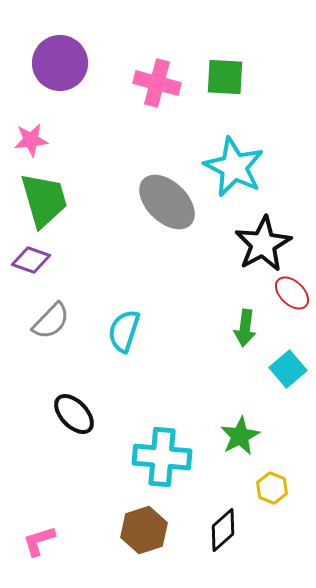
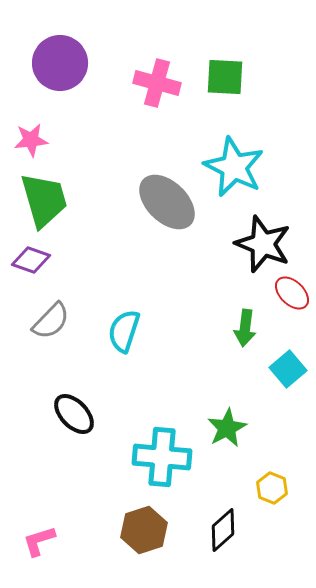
black star: rotated 22 degrees counterclockwise
green star: moved 13 px left, 8 px up
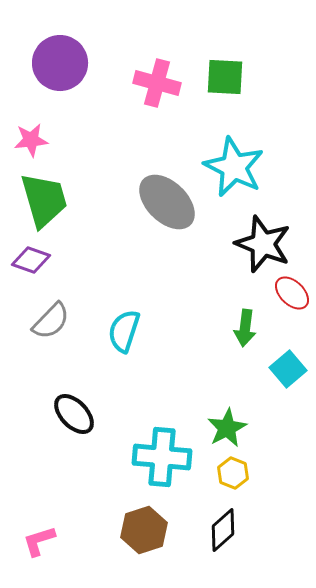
yellow hexagon: moved 39 px left, 15 px up
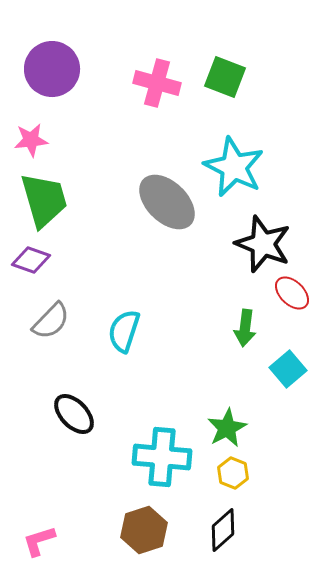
purple circle: moved 8 px left, 6 px down
green square: rotated 18 degrees clockwise
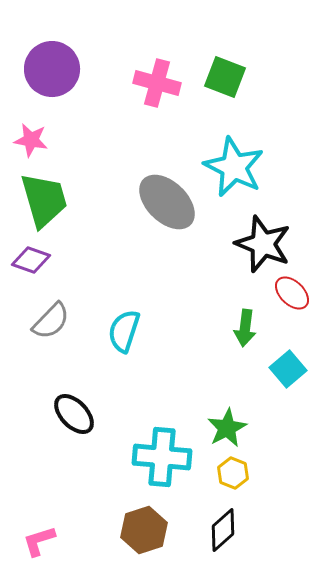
pink star: rotated 16 degrees clockwise
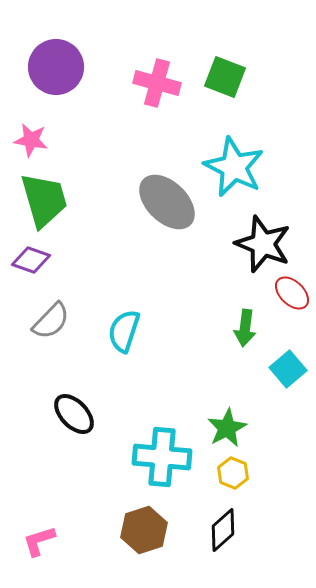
purple circle: moved 4 px right, 2 px up
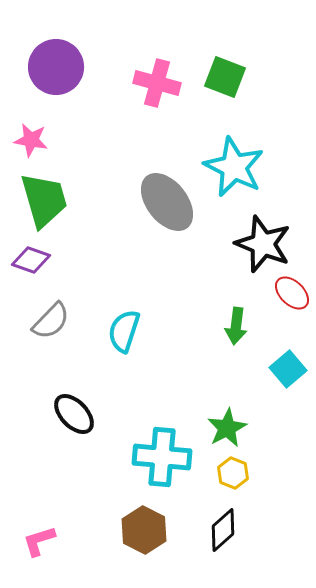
gray ellipse: rotated 8 degrees clockwise
green arrow: moved 9 px left, 2 px up
brown hexagon: rotated 15 degrees counterclockwise
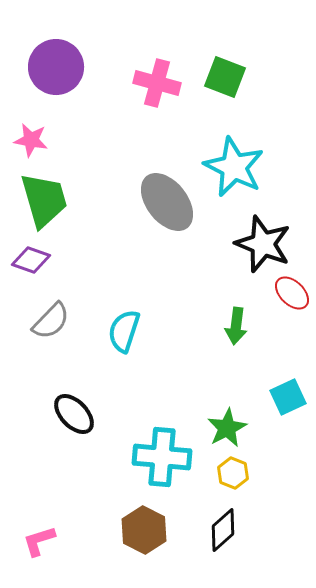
cyan square: moved 28 px down; rotated 15 degrees clockwise
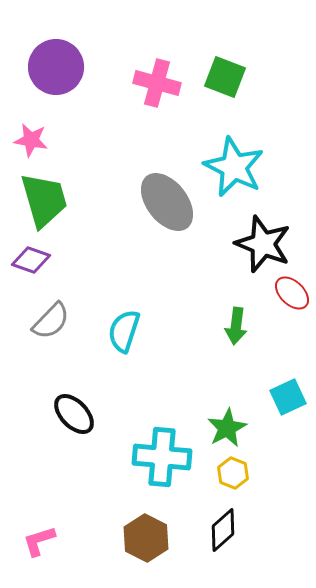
brown hexagon: moved 2 px right, 8 px down
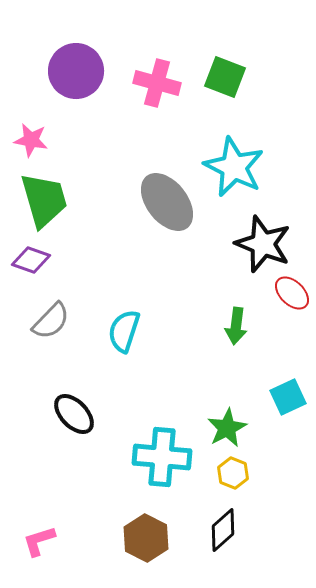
purple circle: moved 20 px right, 4 px down
